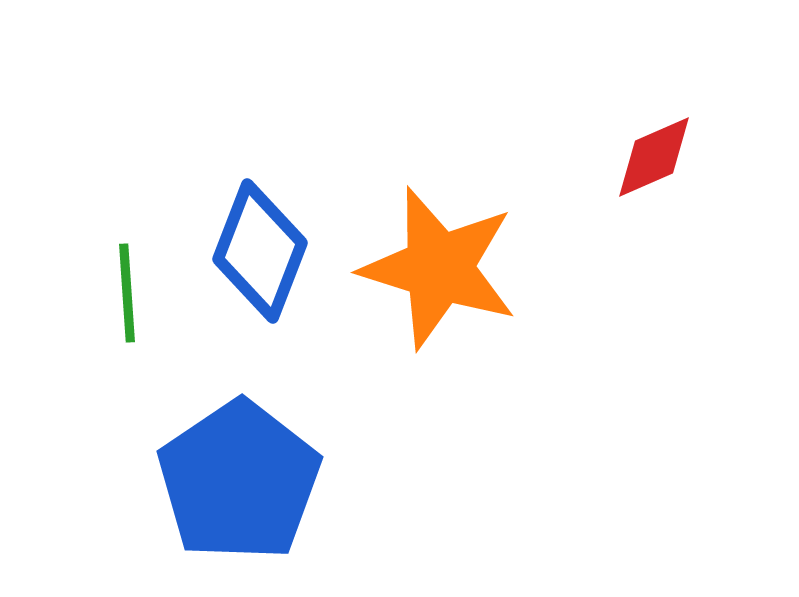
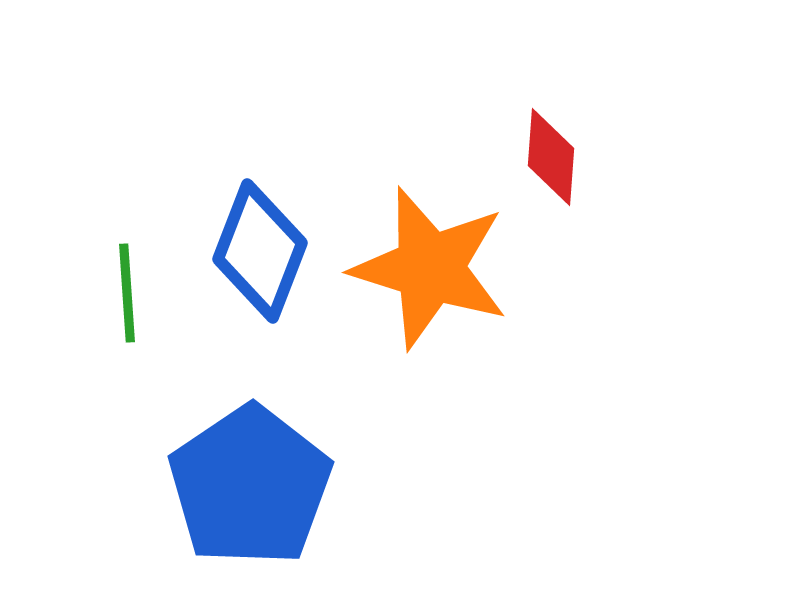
red diamond: moved 103 px left; rotated 62 degrees counterclockwise
orange star: moved 9 px left
blue pentagon: moved 11 px right, 5 px down
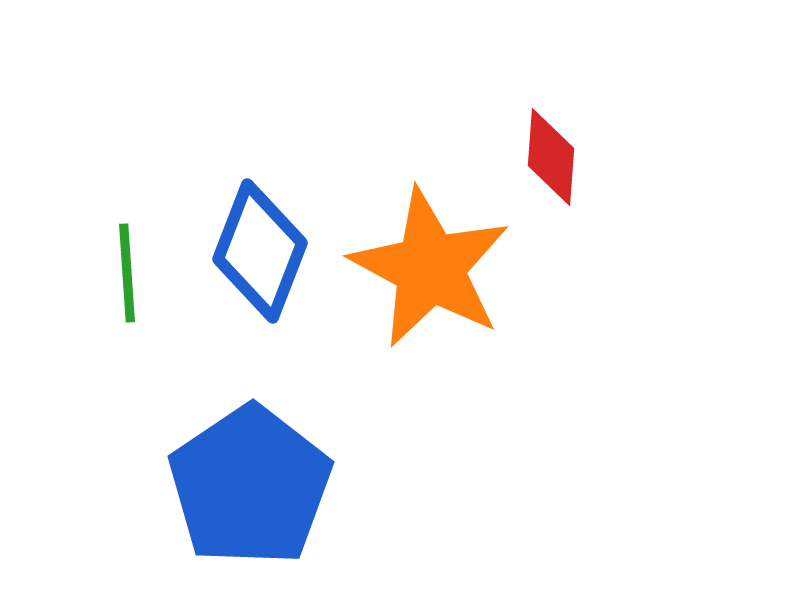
orange star: rotated 11 degrees clockwise
green line: moved 20 px up
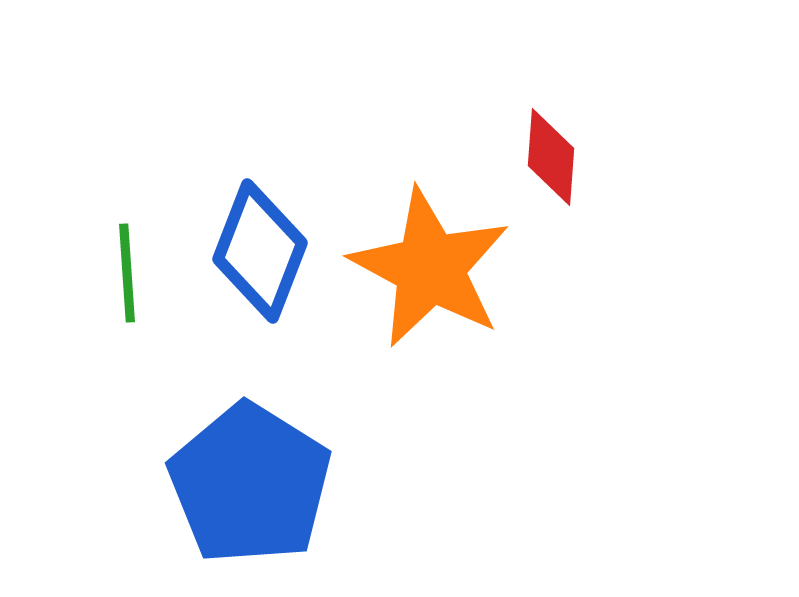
blue pentagon: moved 2 px up; rotated 6 degrees counterclockwise
